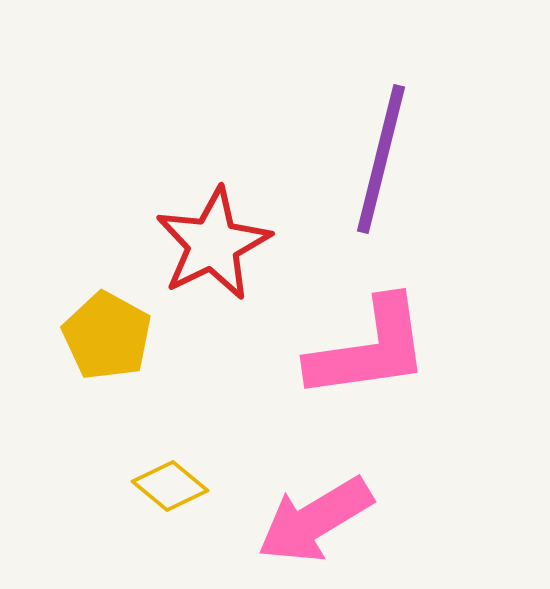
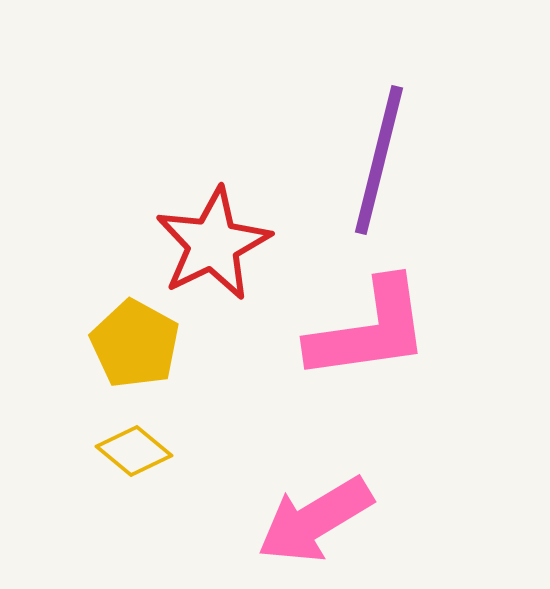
purple line: moved 2 px left, 1 px down
yellow pentagon: moved 28 px right, 8 px down
pink L-shape: moved 19 px up
yellow diamond: moved 36 px left, 35 px up
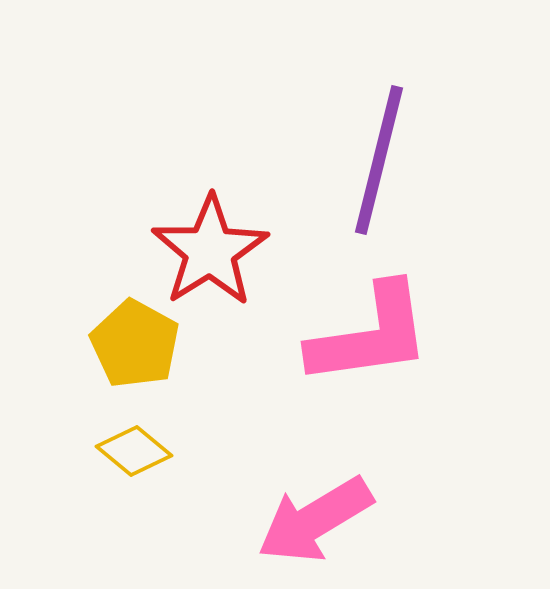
red star: moved 3 px left, 7 px down; rotated 6 degrees counterclockwise
pink L-shape: moved 1 px right, 5 px down
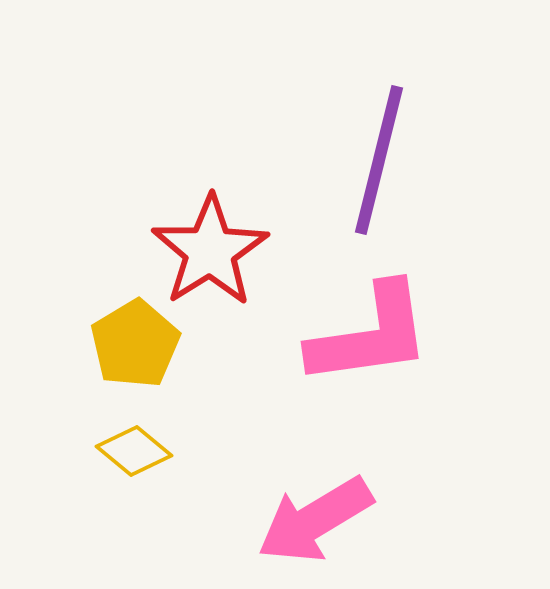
yellow pentagon: rotated 12 degrees clockwise
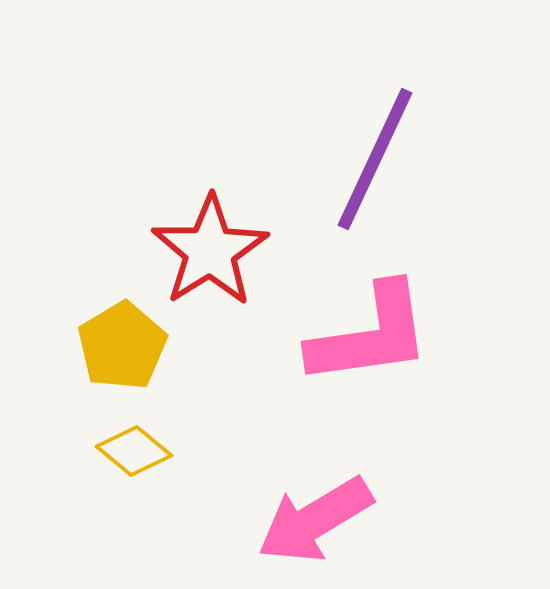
purple line: moved 4 px left, 1 px up; rotated 11 degrees clockwise
yellow pentagon: moved 13 px left, 2 px down
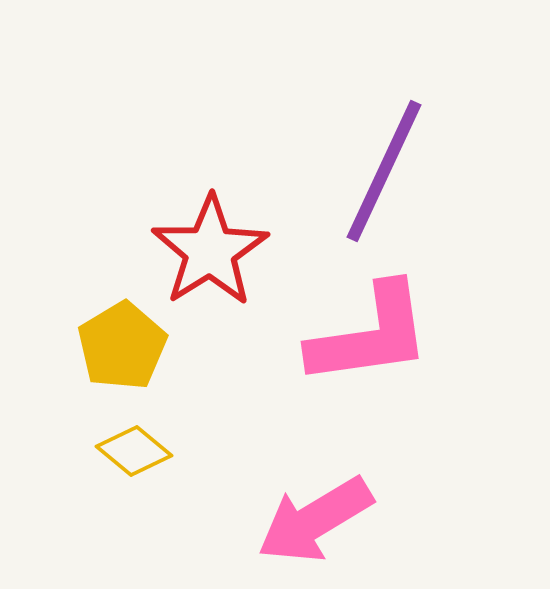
purple line: moved 9 px right, 12 px down
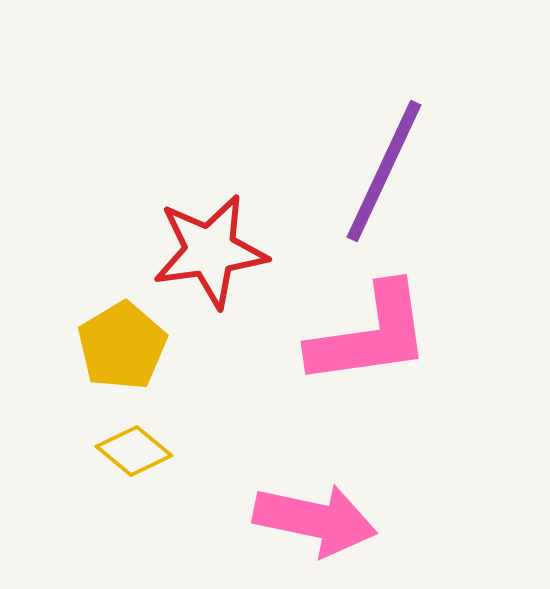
red star: rotated 24 degrees clockwise
pink arrow: rotated 137 degrees counterclockwise
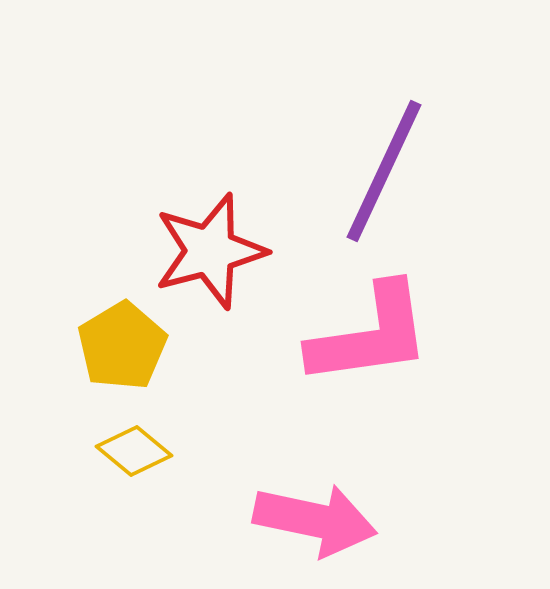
red star: rotated 7 degrees counterclockwise
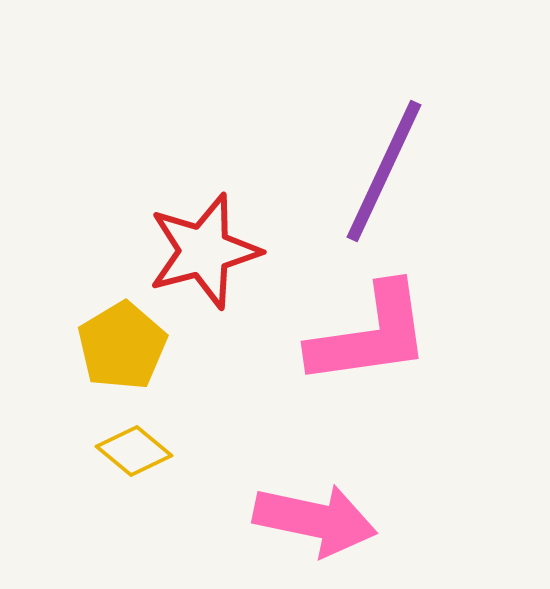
red star: moved 6 px left
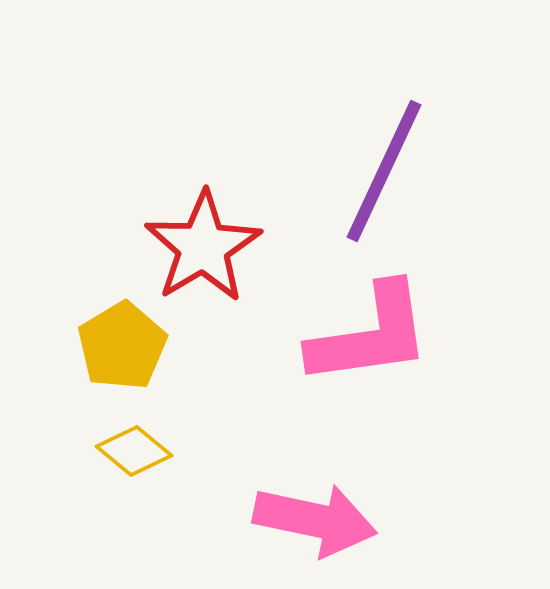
red star: moved 1 px left, 4 px up; rotated 16 degrees counterclockwise
